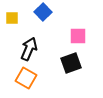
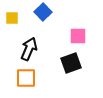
orange square: rotated 30 degrees counterclockwise
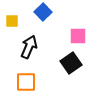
yellow square: moved 3 px down
black arrow: moved 2 px up
black square: rotated 15 degrees counterclockwise
orange square: moved 4 px down
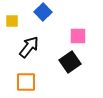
black arrow: rotated 15 degrees clockwise
black square: moved 1 px left, 1 px up
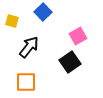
yellow square: rotated 16 degrees clockwise
pink square: rotated 30 degrees counterclockwise
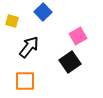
orange square: moved 1 px left, 1 px up
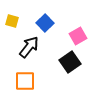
blue square: moved 2 px right, 11 px down
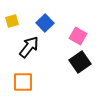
yellow square: rotated 32 degrees counterclockwise
pink square: rotated 30 degrees counterclockwise
black square: moved 10 px right
orange square: moved 2 px left, 1 px down
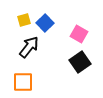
yellow square: moved 12 px right, 1 px up
pink square: moved 1 px right, 2 px up
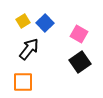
yellow square: moved 1 px left, 1 px down; rotated 16 degrees counterclockwise
black arrow: moved 2 px down
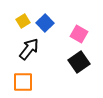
black square: moved 1 px left
